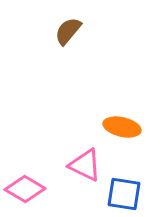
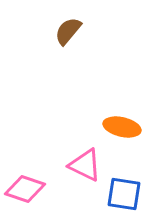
pink diamond: rotated 12 degrees counterclockwise
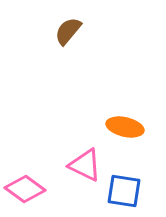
orange ellipse: moved 3 px right
pink diamond: rotated 18 degrees clockwise
blue square: moved 3 px up
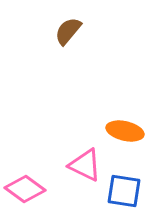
orange ellipse: moved 4 px down
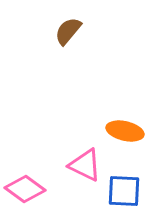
blue square: rotated 6 degrees counterclockwise
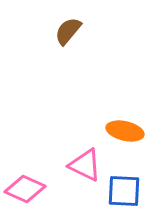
pink diamond: rotated 12 degrees counterclockwise
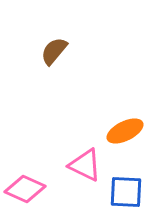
brown semicircle: moved 14 px left, 20 px down
orange ellipse: rotated 39 degrees counterclockwise
blue square: moved 2 px right, 1 px down
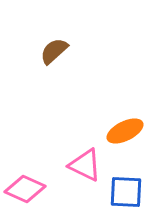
brown semicircle: rotated 8 degrees clockwise
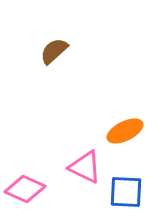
pink triangle: moved 2 px down
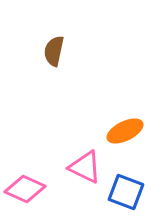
brown semicircle: rotated 36 degrees counterclockwise
blue square: rotated 18 degrees clockwise
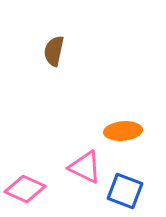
orange ellipse: moved 2 px left; rotated 21 degrees clockwise
blue square: moved 1 px left, 1 px up
